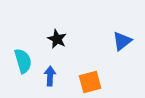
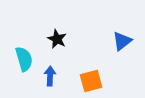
cyan semicircle: moved 1 px right, 2 px up
orange square: moved 1 px right, 1 px up
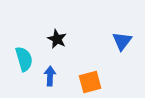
blue triangle: rotated 15 degrees counterclockwise
orange square: moved 1 px left, 1 px down
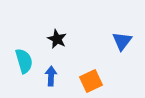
cyan semicircle: moved 2 px down
blue arrow: moved 1 px right
orange square: moved 1 px right, 1 px up; rotated 10 degrees counterclockwise
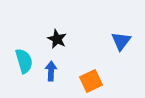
blue triangle: moved 1 px left
blue arrow: moved 5 px up
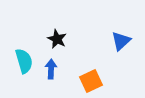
blue triangle: rotated 10 degrees clockwise
blue arrow: moved 2 px up
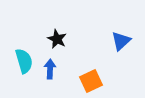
blue arrow: moved 1 px left
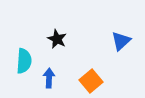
cyan semicircle: rotated 20 degrees clockwise
blue arrow: moved 1 px left, 9 px down
orange square: rotated 15 degrees counterclockwise
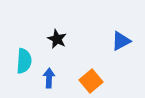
blue triangle: rotated 15 degrees clockwise
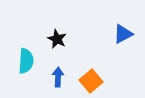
blue triangle: moved 2 px right, 7 px up
cyan semicircle: moved 2 px right
blue arrow: moved 9 px right, 1 px up
